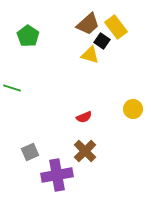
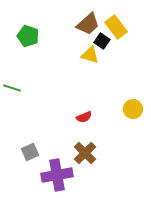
green pentagon: rotated 15 degrees counterclockwise
brown cross: moved 2 px down
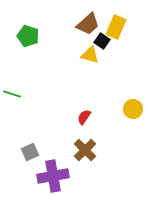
yellow rectangle: rotated 60 degrees clockwise
green line: moved 6 px down
red semicircle: rotated 147 degrees clockwise
brown cross: moved 3 px up
purple cross: moved 4 px left, 1 px down
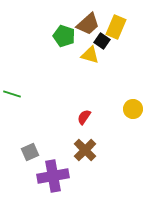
green pentagon: moved 36 px right
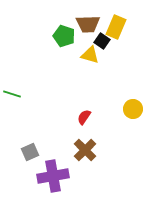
brown trapezoid: rotated 40 degrees clockwise
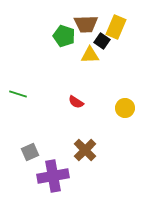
brown trapezoid: moved 2 px left
yellow triangle: rotated 18 degrees counterclockwise
green line: moved 6 px right
yellow circle: moved 8 px left, 1 px up
red semicircle: moved 8 px left, 15 px up; rotated 91 degrees counterclockwise
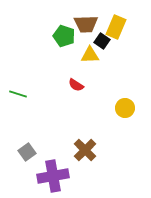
red semicircle: moved 17 px up
gray square: moved 3 px left; rotated 12 degrees counterclockwise
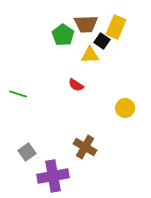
green pentagon: moved 1 px left, 1 px up; rotated 15 degrees clockwise
brown cross: moved 3 px up; rotated 15 degrees counterclockwise
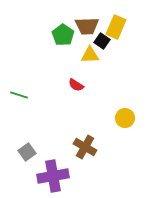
brown trapezoid: moved 1 px right, 2 px down
green line: moved 1 px right, 1 px down
yellow circle: moved 10 px down
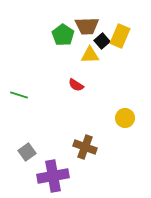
yellow rectangle: moved 4 px right, 9 px down
black square: rotated 14 degrees clockwise
brown cross: rotated 10 degrees counterclockwise
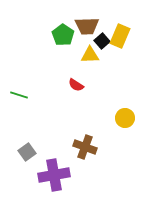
purple cross: moved 1 px right, 1 px up
